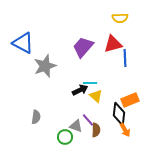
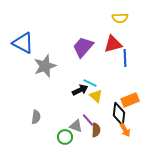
cyan line: rotated 24 degrees clockwise
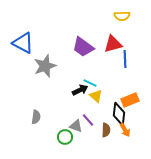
yellow semicircle: moved 2 px right, 2 px up
purple trapezoid: rotated 95 degrees counterclockwise
blue line: moved 1 px down
brown semicircle: moved 10 px right
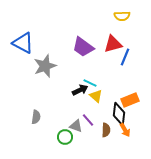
blue line: moved 2 px up; rotated 24 degrees clockwise
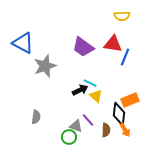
red triangle: rotated 24 degrees clockwise
green circle: moved 4 px right
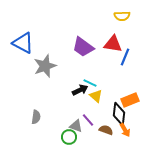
brown semicircle: rotated 72 degrees counterclockwise
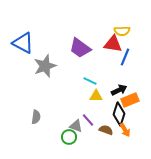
yellow semicircle: moved 15 px down
purple trapezoid: moved 3 px left, 1 px down
cyan line: moved 2 px up
black arrow: moved 39 px right
yellow triangle: rotated 40 degrees counterclockwise
black diamond: rotated 10 degrees clockwise
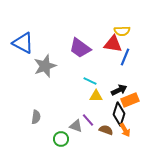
green circle: moved 8 px left, 2 px down
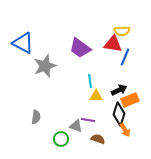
cyan line: rotated 56 degrees clockwise
purple line: rotated 40 degrees counterclockwise
brown semicircle: moved 8 px left, 9 px down
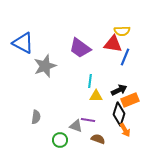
cyan line: rotated 16 degrees clockwise
green circle: moved 1 px left, 1 px down
